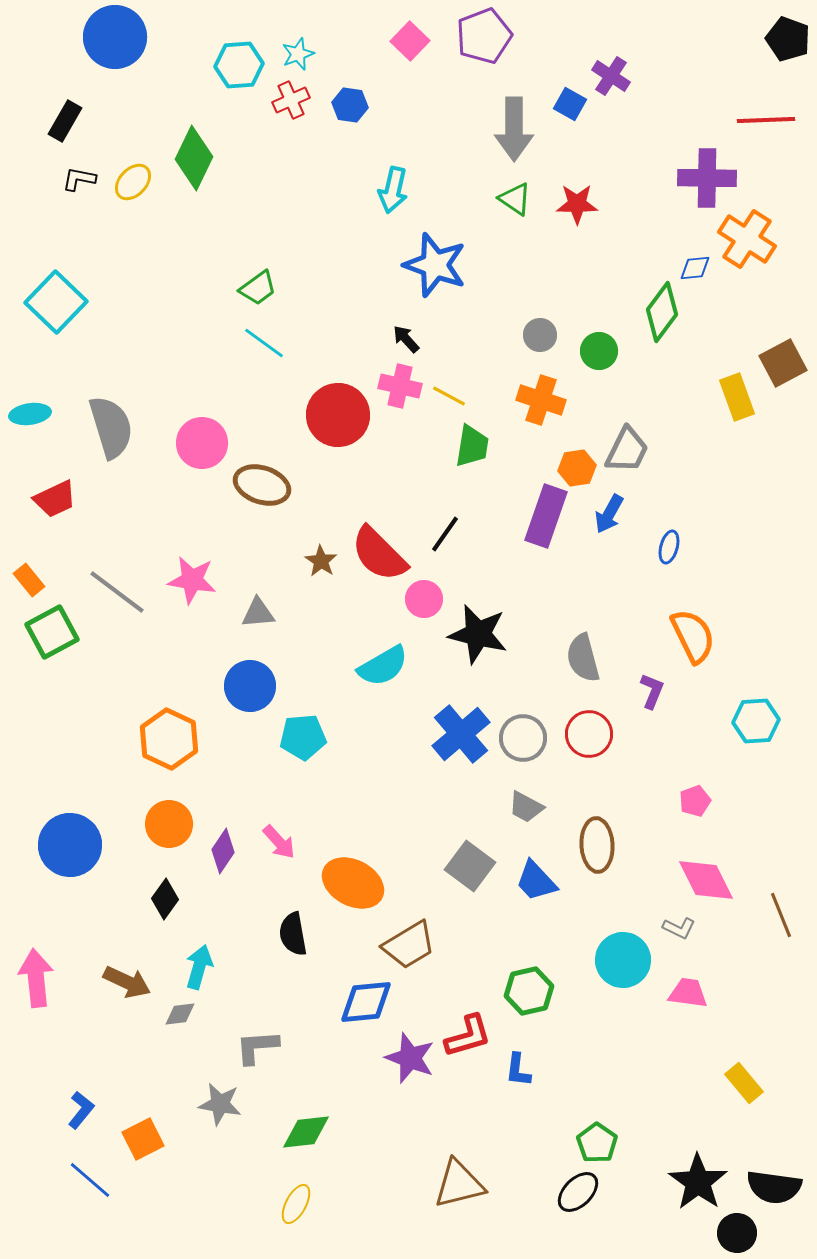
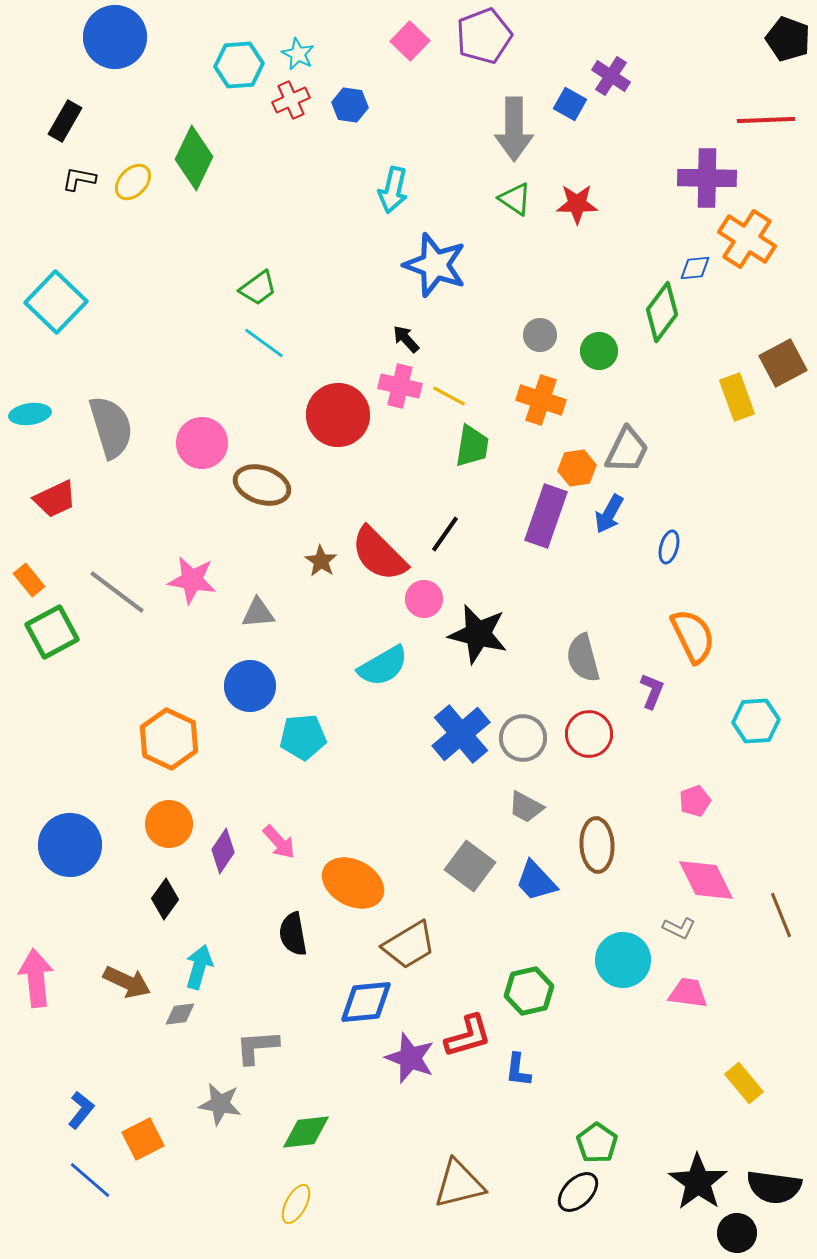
cyan star at (298, 54): rotated 24 degrees counterclockwise
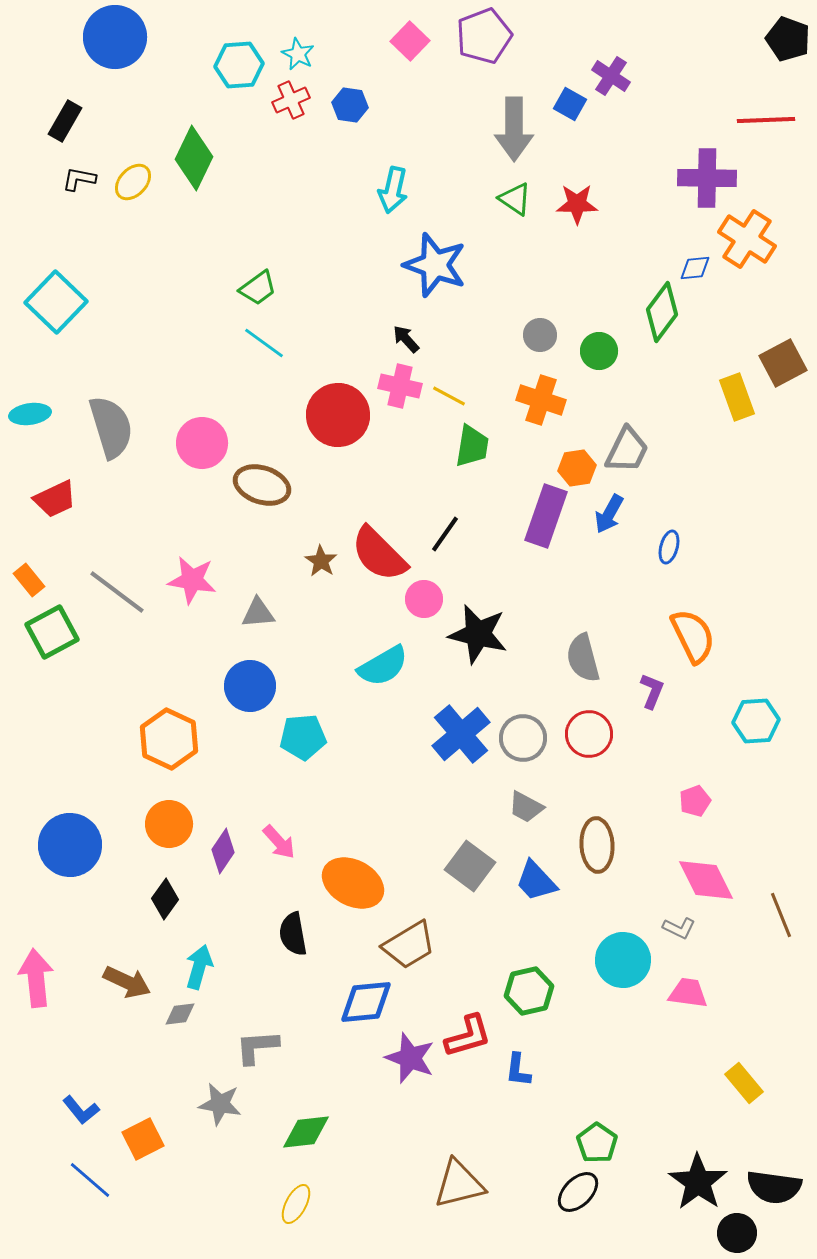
blue L-shape at (81, 1110): rotated 102 degrees clockwise
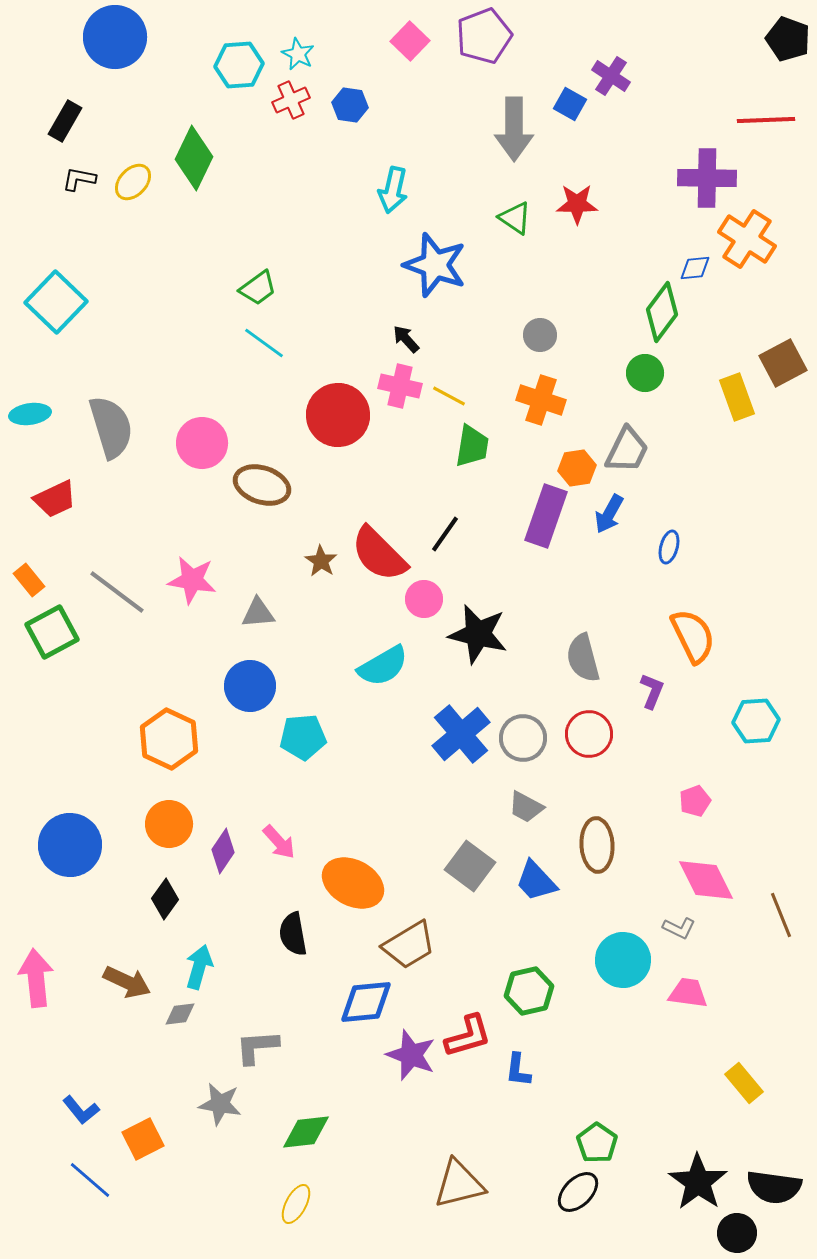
green triangle at (515, 199): moved 19 px down
green circle at (599, 351): moved 46 px right, 22 px down
purple star at (410, 1058): moved 1 px right, 3 px up
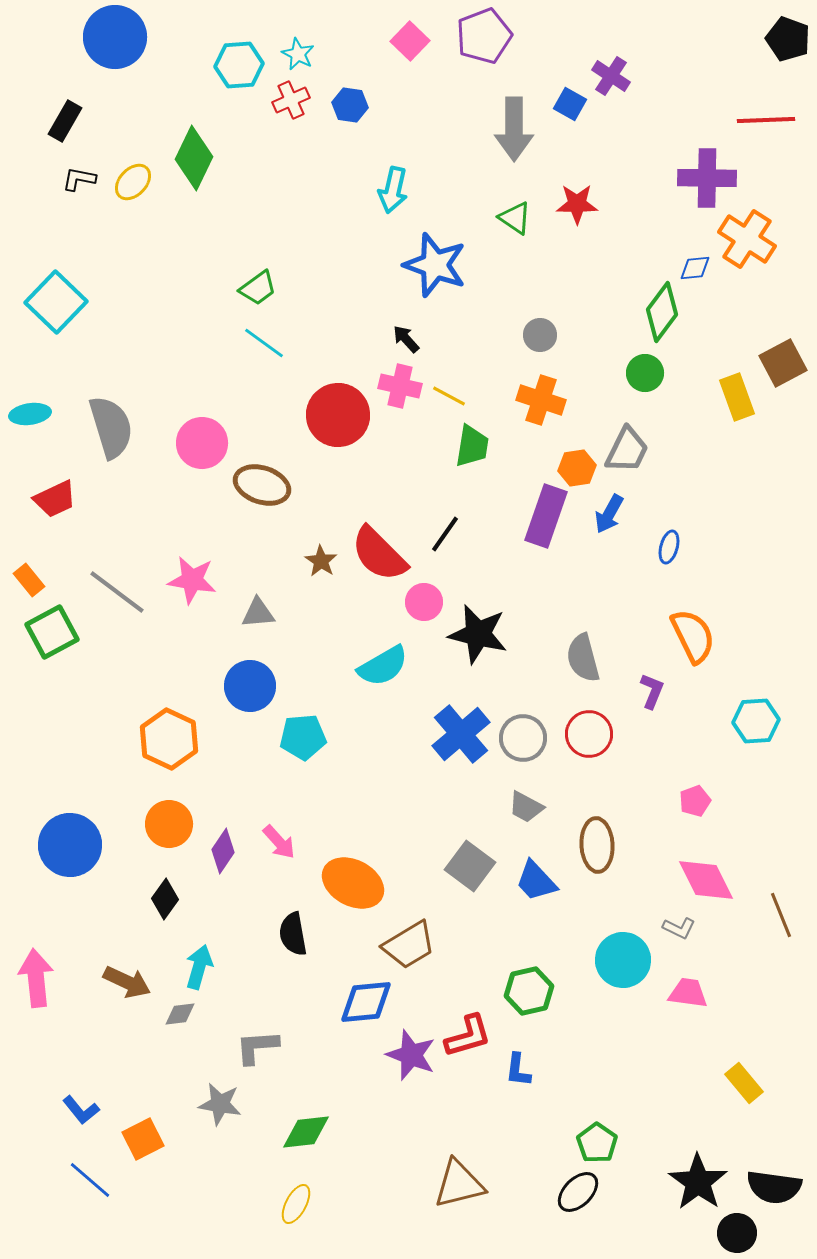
pink circle at (424, 599): moved 3 px down
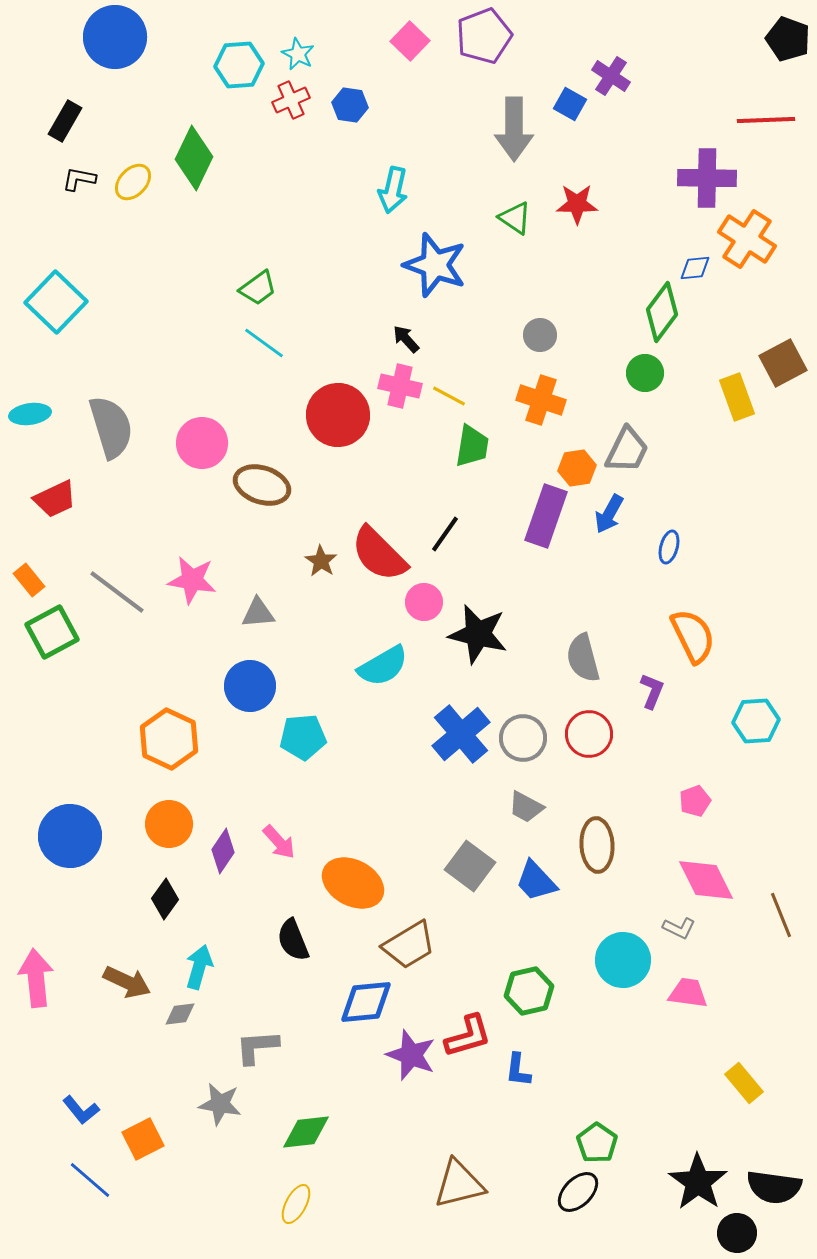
blue circle at (70, 845): moved 9 px up
black semicircle at (293, 934): moved 6 px down; rotated 12 degrees counterclockwise
